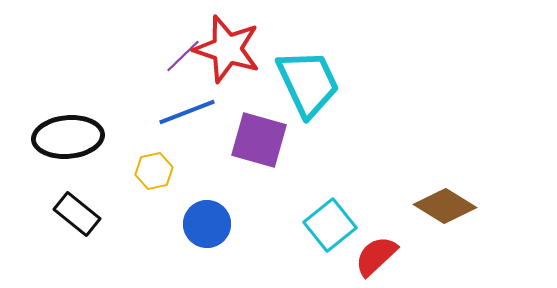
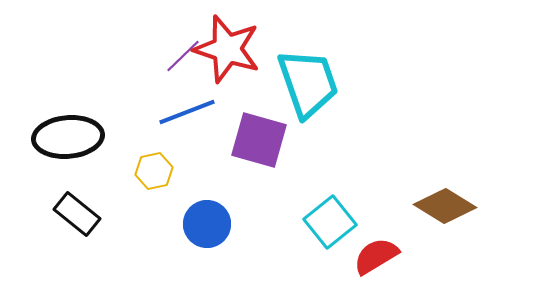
cyan trapezoid: rotated 6 degrees clockwise
cyan square: moved 3 px up
red semicircle: rotated 12 degrees clockwise
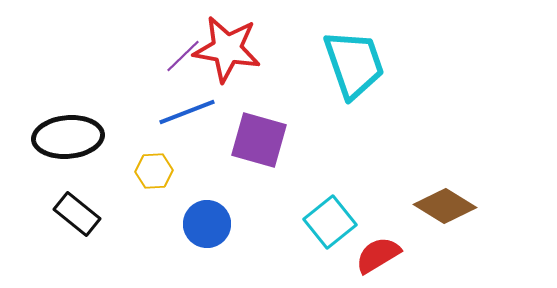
red star: rotated 8 degrees counterclockwise
cyan trapezoid: moved 46 px right, 19 px up
yellow hexagon: rotated 9 degrees clockwise
red semicircle: moved 2 px right, 1 px up
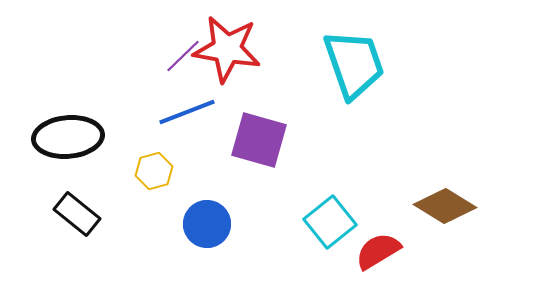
yellow hexagon: rotated 12 degrees counterclockwise
red semicircle: moved 4 px up
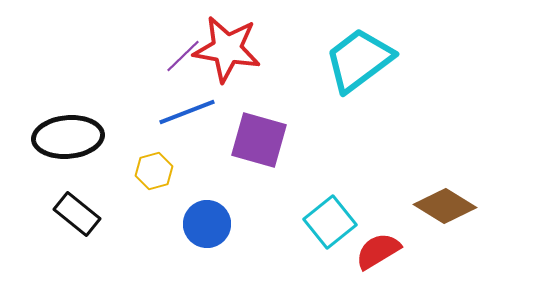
cyan trapezoid: moved 5 px right, 4 px up; rotated 108 degrees counterclockwise
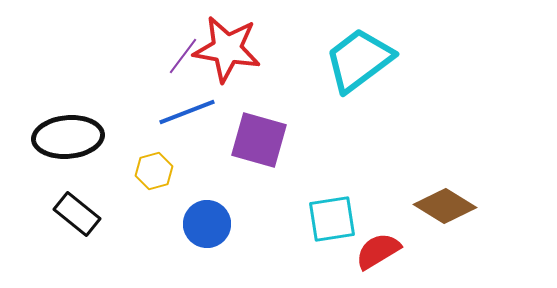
purple line: rotated 9 degrees counterclockwise
cyan square: moved 2 px right, 3 px up; rotated 30 degrees clockwise
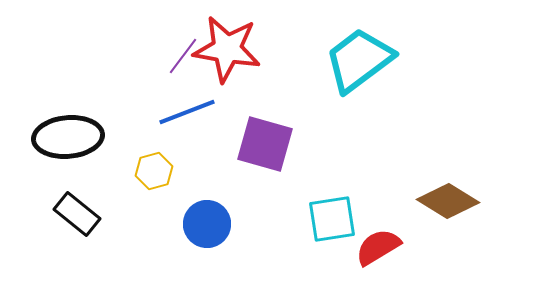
purple square: moved 6 px right, 4 px down
brown diamond: moved 3 px right, 5 px up
red semicircle: moved 4 px up
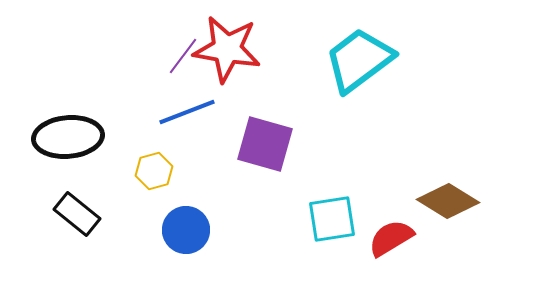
blue circle: moved 21 px left, 6 px down
red semicircle: moved 13 px right, 9 px up
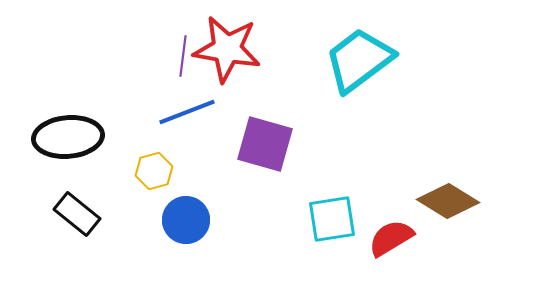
purple line: rotated 30 degrees counterclockwise
blue circle: moved 10 px up
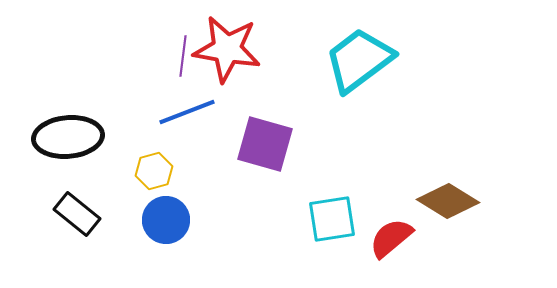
blue circle: moved 20 px left
red semicircle: rotated 9 degrees counterclockwise
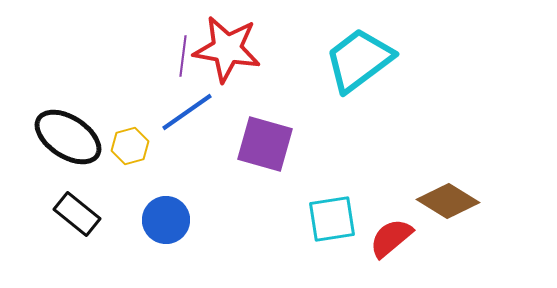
blue line: rotated 14 degrees counterclockwise
black ellipse: rotated 38 degrees clockwise
yellow hexagon: moved 24 px left, 25 px up
